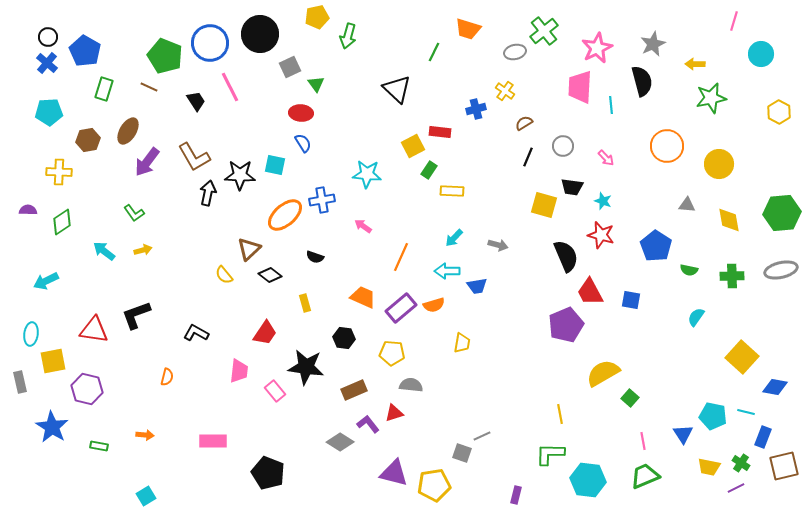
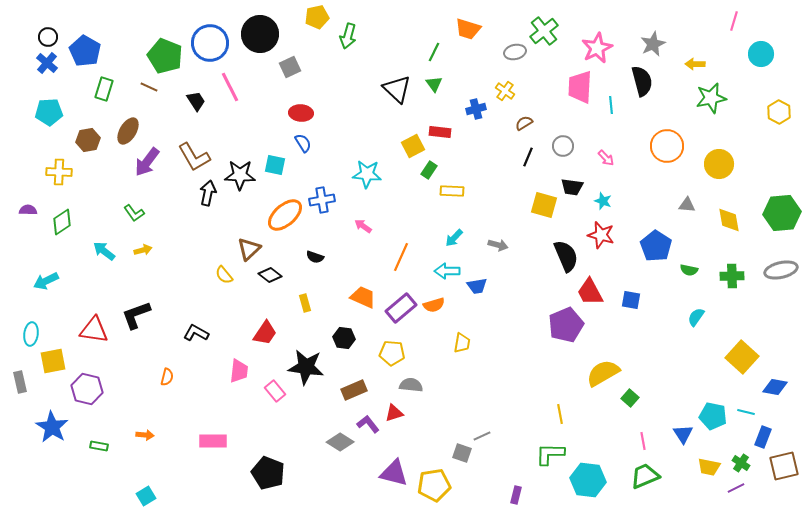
green triangle at (316, 84): moved 118 px right
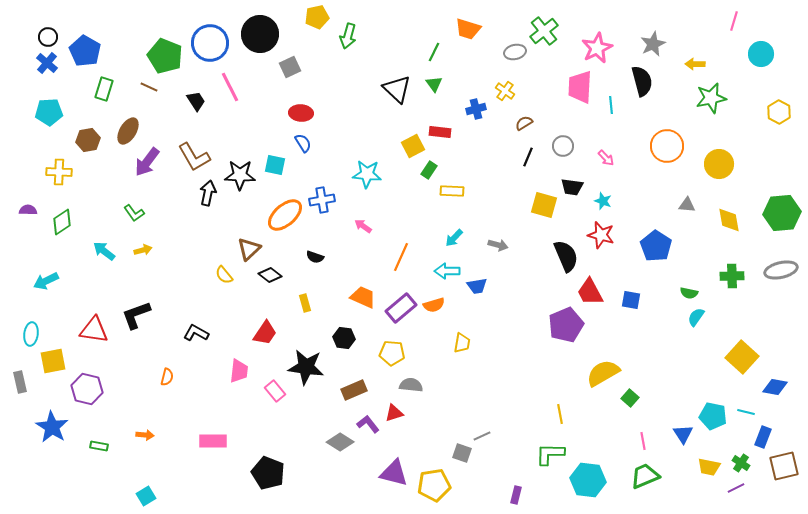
green semicircle at (689, 270): moved 23 px down
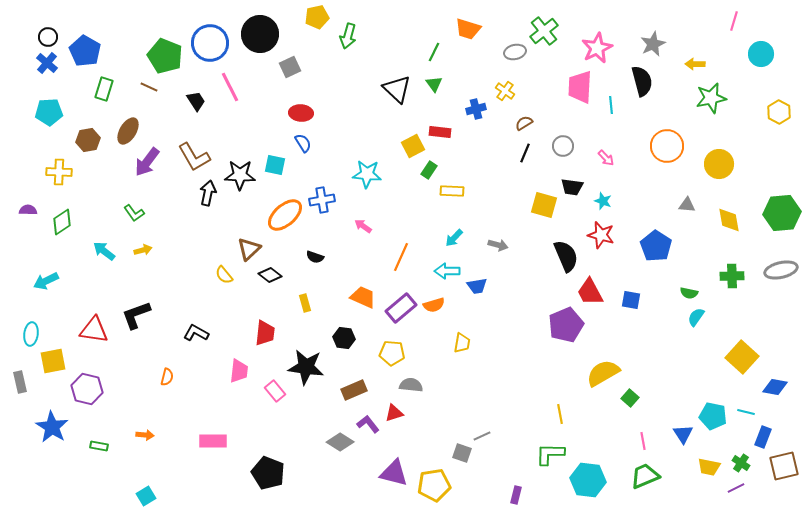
black line at (528, 157): moved 3 px left, 4 px up
red trapezoid at (265, 333): rotated 28 degrees counterclockwise
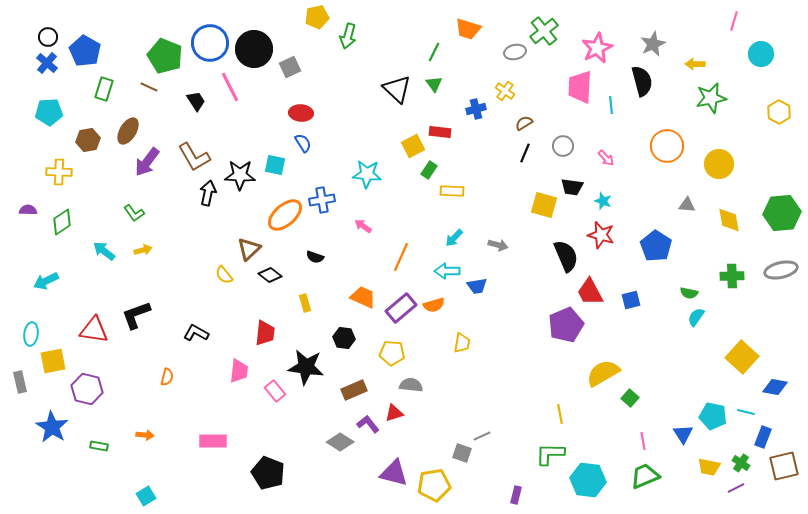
black circle at (260, 34): moved 6 px left, 15 px down
blue square at (631, 300): rotated 24 degrees counterclockwise
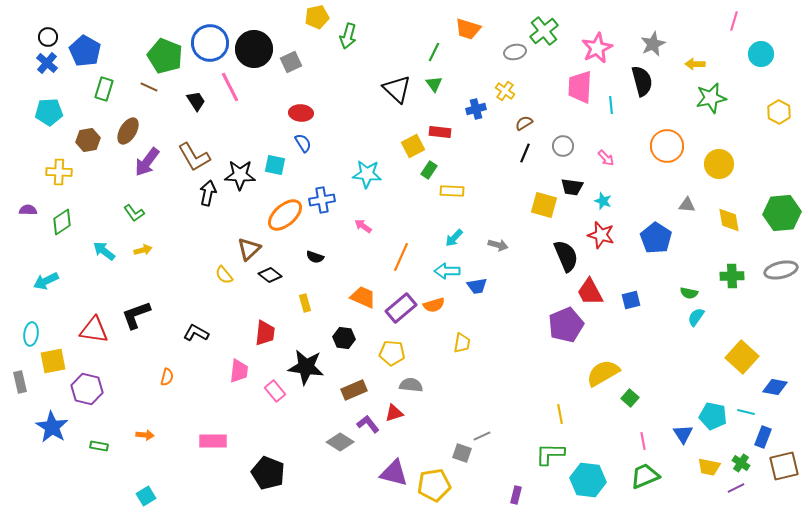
gray square at (290, 67): moved 1 px right, 5 px up
blue pentagon at (656, 246): moved 8 px up
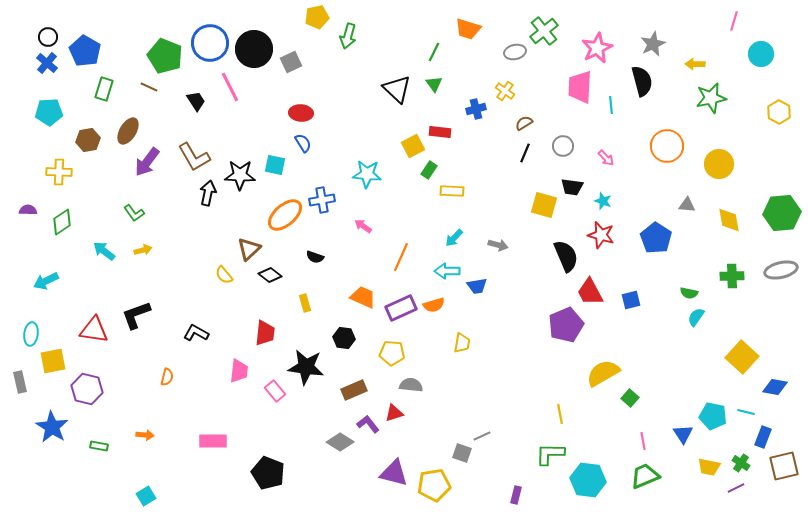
purple rectangle at (401, 308): rotated 16 degrees clockwise
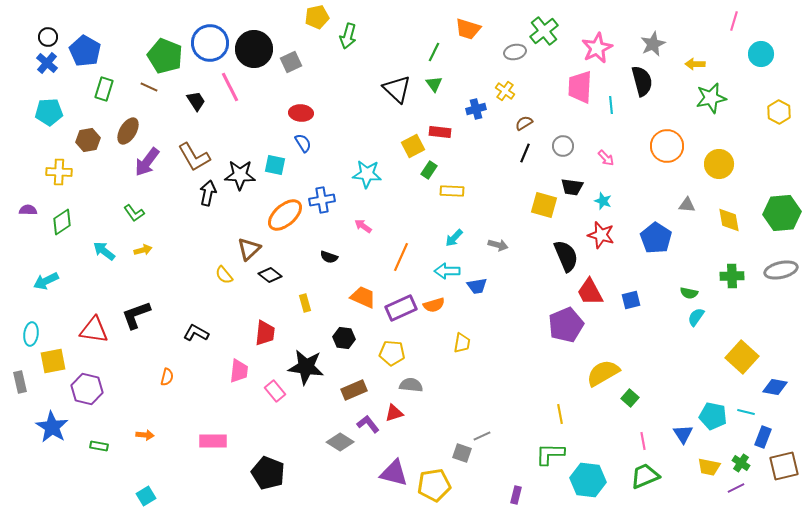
black semicircle at (315, 257): moved 14 px right
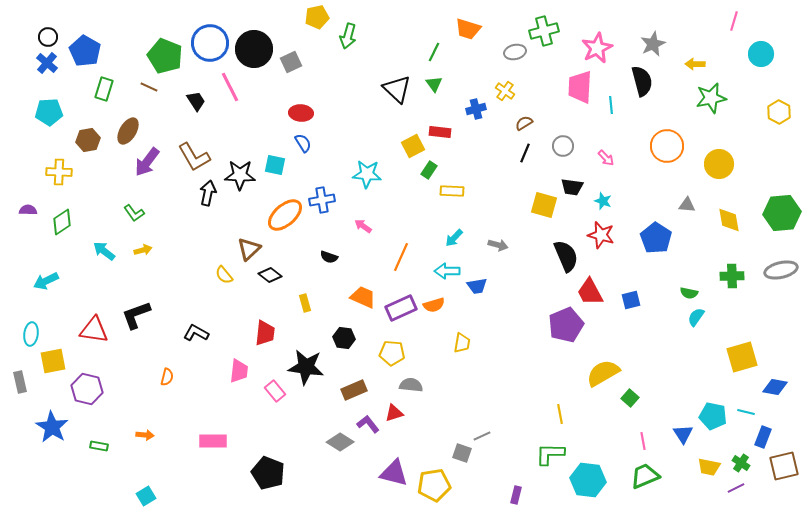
green cross at (544, 31): rotated 24 degrees clockwise
yellow square at (742, 357): rotated 32 degrees clockwise
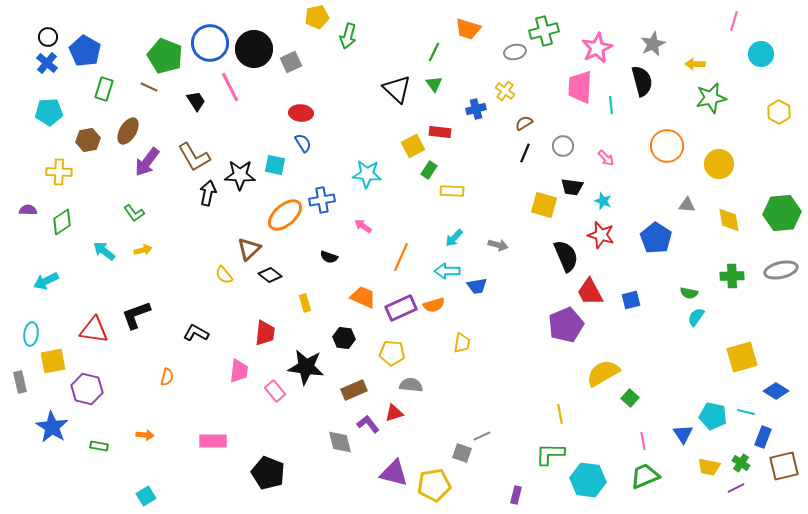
blue diamond at (775, 387): moved 1 px right, 4 px down; rotated 20 degrees clockwise
gray diamond at (340, 442): rotated 44 degrees clockwise
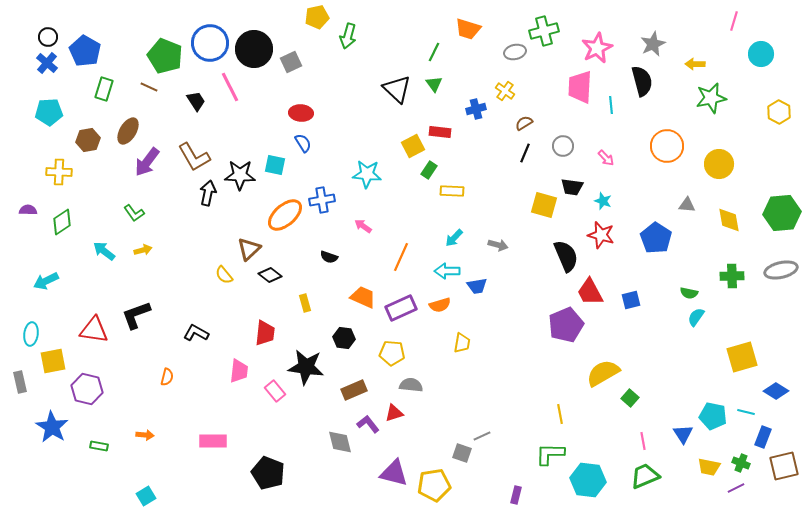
orange semicircle at (434, 305): moved 6 px right
green cross at (741, 463): rotated 12 degrees counterclockwise
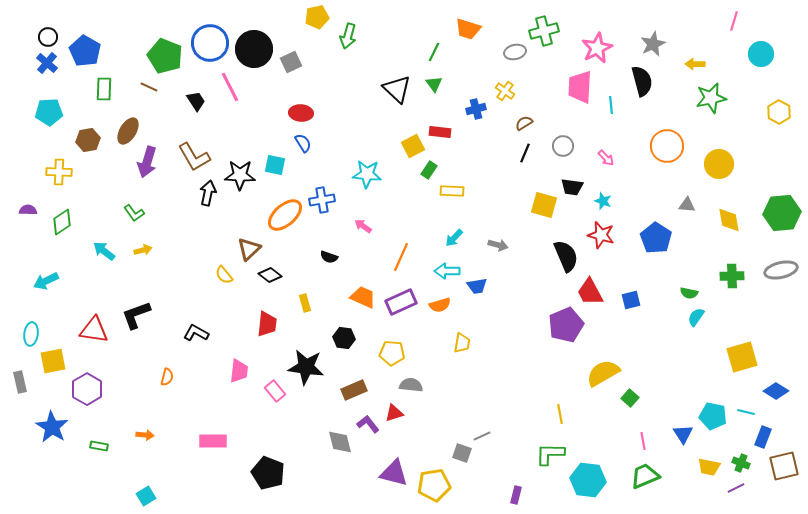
green rectangle at (104, 89): rotated 15 degrees counterclockwise
purple arrow at (147, 162): rotated 20 degrees counterclockwise
purple rectangle at (401, 308): moved 6 px up
red trapezoid at (265, 333): moved 2 px right, 9 px up
purple hexagon at (87, 389): rotated 16 degrees clockwise
